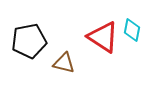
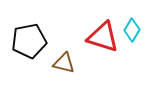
cyan diamond: rotated 20 degrees clockwise
red triangle: rotated 16 degrees counterclockwise
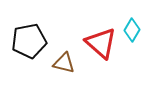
red triangle: moved 2 px left, 6 px down; rotated 24 degrees clockwise
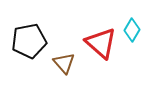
brown triangle: rotated 35 degrees clockwise
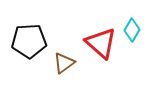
black pentagon: rotated 8 degrees clockwise
brown triangle: rotated 35 degrees clockwise
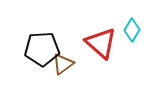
black pentagon: moved 13 px right, 8 px down
brown triangle: moved 1 px left, 1 px down
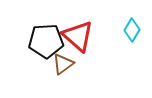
red triangle: moved 23 px left, 7 px up
black pentagon: moved 4 px right, 8 px up
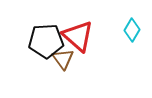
brown triangle: moved 5 px up; rotated 30 degrees counterclockwise
